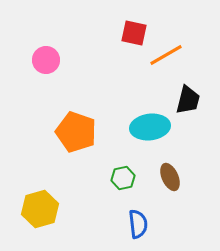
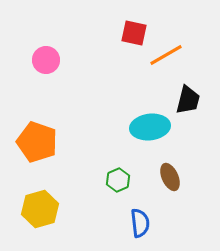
orange pentagon: moved 39 px left, 10 px down
green hexagon: moved 5 px left, 2 px down; rotated 10 degrees counterclockwise
blue semicircle: moved 2 px right, 1 px up
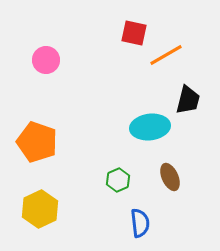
yellow hexagon: rotated 9 degrees counterclockwise
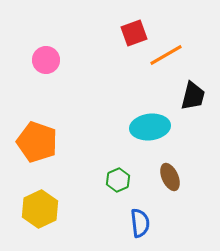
red square: rotated 32 degrees counterclockwise
black trapezoid: moved 5 px right, 4 px up
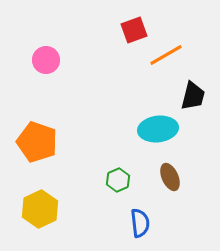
red square: moved 3 px up
cyan ellipse: moved 8 px right, 2 px down
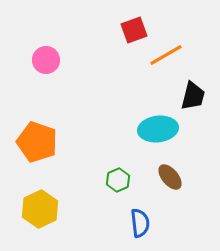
brown ellipse: rotated 16 degrees counterclockwise
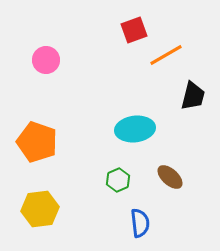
cyan ellipse: moved 23 px left
brown ellipse: rotated 8 degrees counterclockwise
yellow hexagon: rotated 18 degrees clockwise
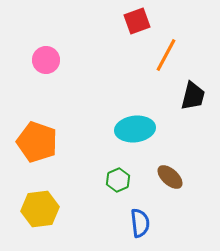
red square: moved 3 px right, 9 px up
orange line: rotated 32 degrees counterclockwise
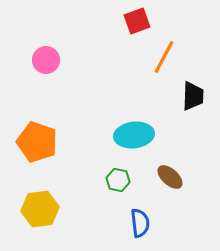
orange line: moved 2 px left, 2 px down
black trapezoid: rotated 12 degrees counterclockwise
cyan ellipse: moved 1 px left, 6 px down
green hexagon: rotated 25 degrees counterclockwise
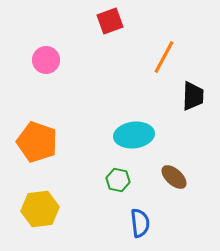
red square: moved 27 px left
brown ellipse: moved 4 px right
